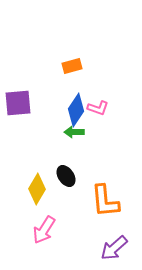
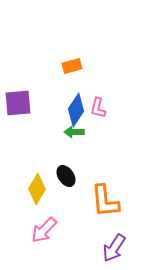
pink L-shape: rotated 85 degrees clockwise
pink arrow: rotated 12 degrees clockwise
purple arrow: rotated 16 degrees counterclockwise
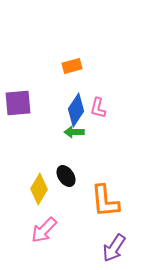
yellow diamond: moved 2 px right
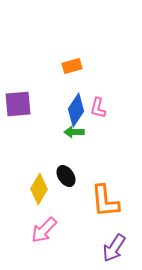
purple square: moved 1 px down
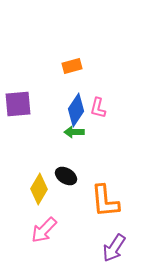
black ellipse: rotated 25 degrees counterclockwise
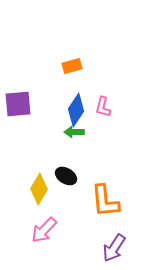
pink L-shape: moved 5 px right, 1 px up
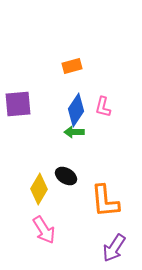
pink arrow: rotated 76 degrees counterclockwise
